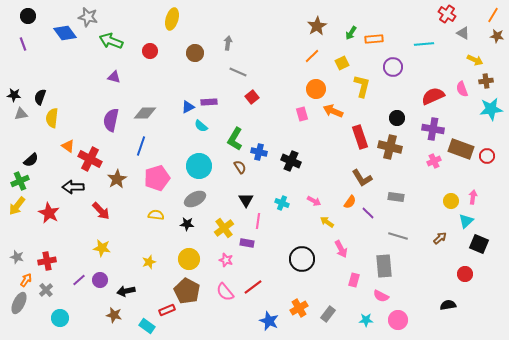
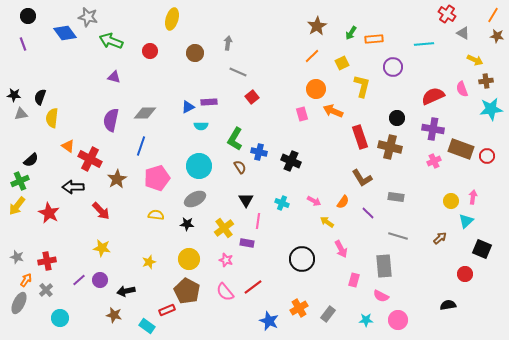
cyan semicircle at (201, 126): rotated 40 degrees counterclockwise
orange semicircle at (350, 202): moved 7 px left
black square at (479, 244): moved 3 px right, 5 px down
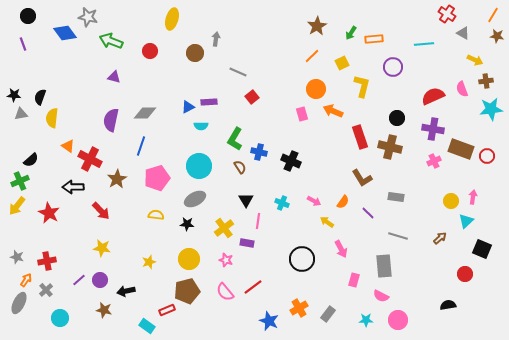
gray arrow at (228, 43): moved 12 px left, 4 px up
brown pentagon at (187, 291): rotated 30 degrees clockwise
brown star at (114, 315): moved 10 px left, 5 px up
